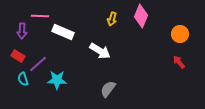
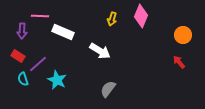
orange circle: moved 3 px right, 1 px down
cyan star: rotated 24 degrees clockwise
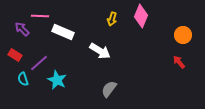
purple arrow: moved 2 px up; rotated 133 degrees clockwise
red rectangle: moved 3 px left, 1 px up
purple line: moved 1 px right, 1 px up
gray semicircle: moved 1 px right
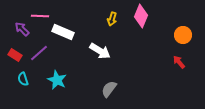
purple line: moved 10 px up
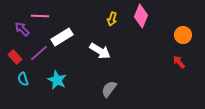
white rectangle: moved 1 px left, 5 px down; rotated 55 degrees counterclockwise
red rectangle: moved 2 px down; rotated 16 degrees clockwise
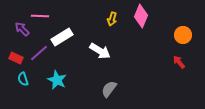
red rectangle: moved 1 px right, 1 px down; rotated 24 degrees counterclockwise
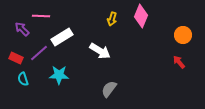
pink line: moved 1 px right
cyan star: moved 2 px right, 5 px up; rotated 24 degrees counterclockwise
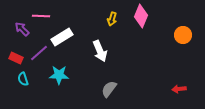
white arrow: rotated 35 degrees clockwise
red arrow: moved 27 px down; rotated 56 degrees counterclockwise
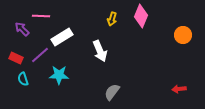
purple line: moved 1 px right, 2 px down
gray semicircle: moved 3 px right, 3 px down
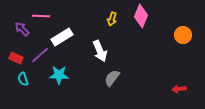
gray semicircle: moved 14 px up
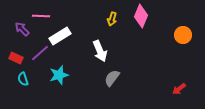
white rectangle: moved 2 px left, 1 px up
purple line: moved 2 px up
cyan star: rotated 18 degrees counterclockwise
red arrow: rotated 32 degrees counterclockwise
